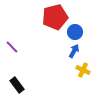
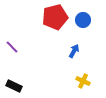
blue circle: moved 8 px right, 12 px up
yellow cross: moved 11 px down
black rectangle: moved 3 px left, 1 px down; rotated 28 degrees counterclockwise
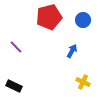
red pentagon: moved 6 px left
purple line: moved 4 px right
blue arrow: moved 2 px left
yellow cross: moved 1 px down
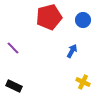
purple line: moved 3 px left, 1 px down
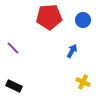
red pentagon: rotated 10 degrees clockwise
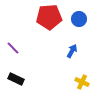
blue circle: moved 4 px left, 1 px up
yellow cross: moved 1 px left
black rectangle: moved 2 px right, 7 px up
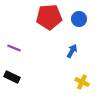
purple line: moved 1 px right; rotated 24 degrees counterclockwise
black rectangle: moved 4 px left, 2 px up
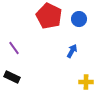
red pentagon: moved 1 px up; rotated 30 degrees clockwise
purple line: rotated 32 degrees clockwise
yellow cross: moved 4 px right; rotated 24 degrees counterclockwise
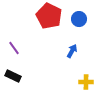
black rectangle: moved 1 px right, 1 px up
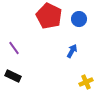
yellow cross: rotated 24 degrees counterclockwise
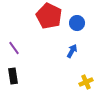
blue circle: moved 2 px left, 4 px down
black rectangle: rotated 56 degrees clockwise
